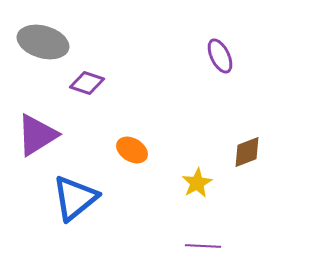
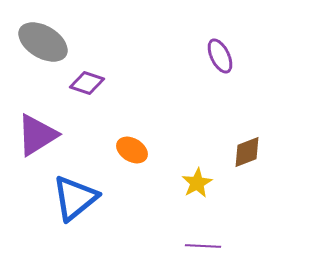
gray ellipse: rotated 15 degrees clockwise
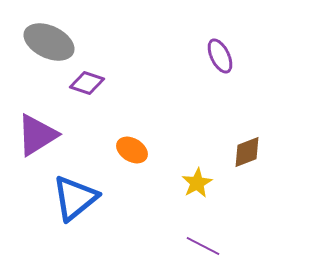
gray ellipse: moved 6 px right; rotated 6 degrees counterclockwise
purple line: rotated 24 degrees clockwise
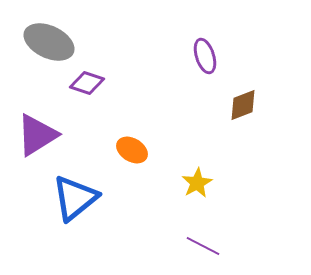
purple ellipse: moved 15 px left; rotated 8 degrees clockwise
brown diamond: moved 4 px left, 47 px up
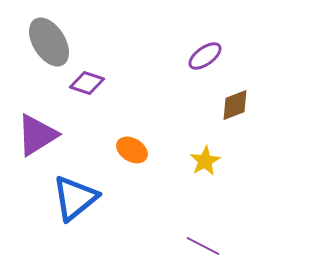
gray ellipse: rotated 33 degrees clockwise
purple ellipse: rotated 72 degrees clockwise
brown diamond: moved 8 px left
yellow star: moved 8 px right, 22 px up
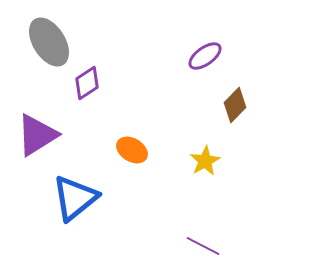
purple diamond: rotated 52 degrees counterclockwise
brown diamond: rotated 24 degrees counterclockwise
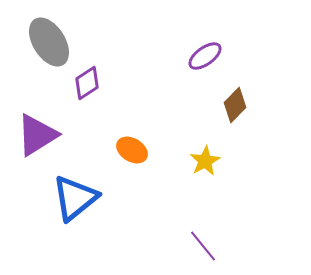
purple line: rotated 24 degrees clockwise
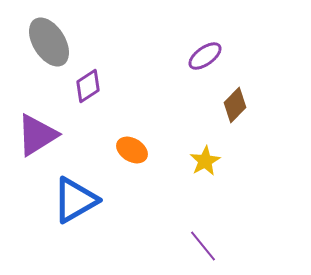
purple diamond: moved 1 px right, 3 px down
blue triangle: moved 2 px down; rotated 9 degrees clockwise
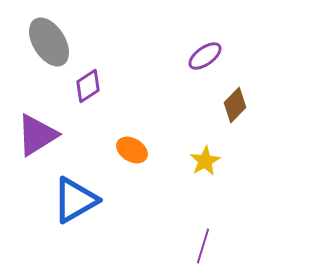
purple line: rotated 56 degrees clockwise
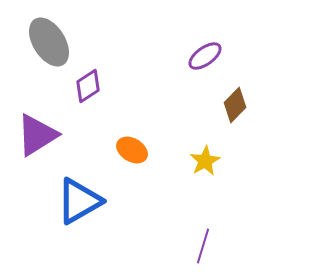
blue triangle: moved 4 px right, 1 px down
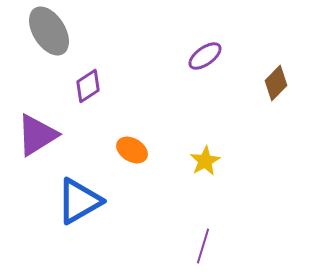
gray ellipse: moved 11 px up
brown diamond: moved 41 px right, 22 px up
